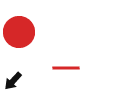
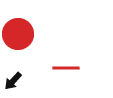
red circle: moved 1 px left, 2 px down
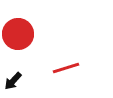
red line: rotated 16 degrees counterclockwise
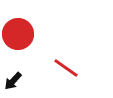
red line: rotated 52 degrees clockwise
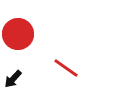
black arrow: moved 2 px up
